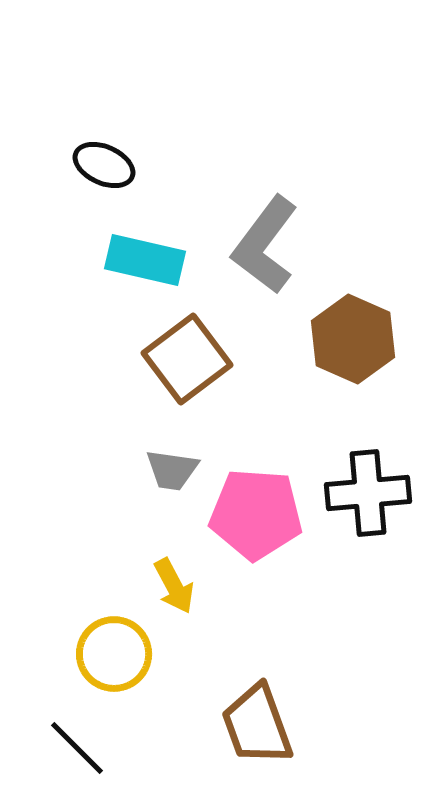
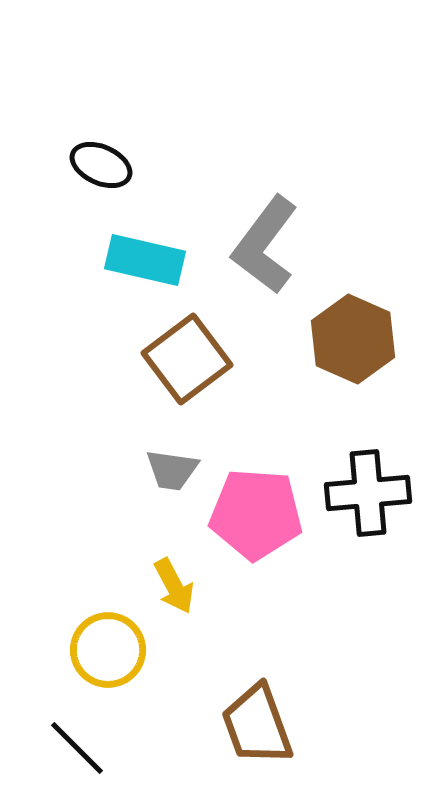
black ellipse: moved 3 px left
yellow circle: moved 6 px left, 4 px up
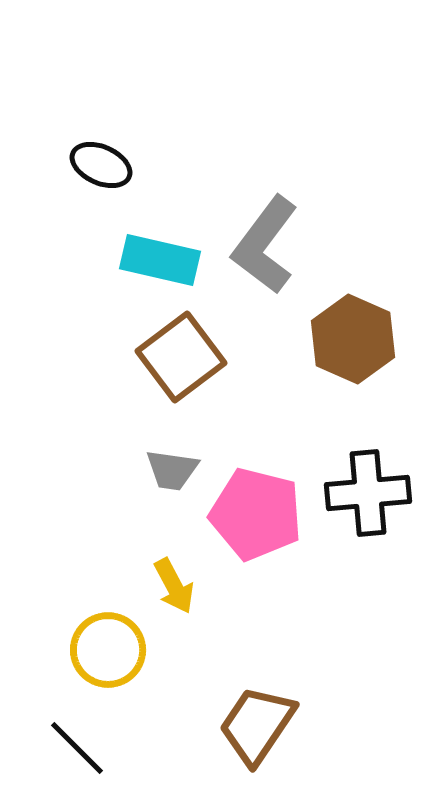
cyan rectangle: moved 15 px right
brown square: moved 6 px left, 2 px up
pink pentagon: rotated 10 degrees clockwise
brown trapezoid: rotated 54 degrees clockwise
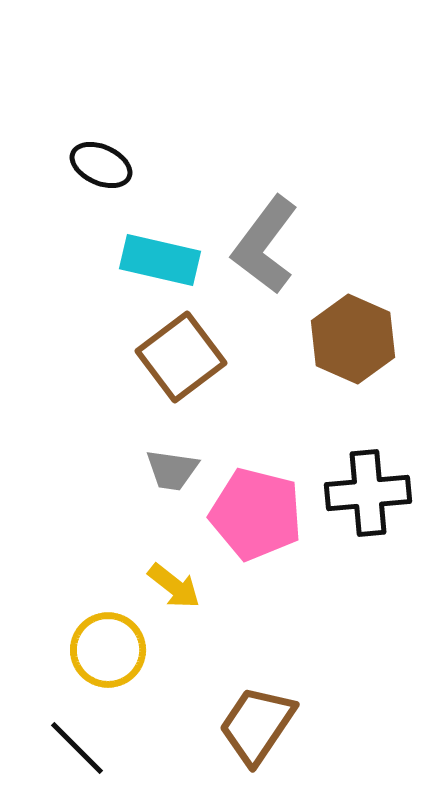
yellow arrow: rotated 24 degrees counterclockwise
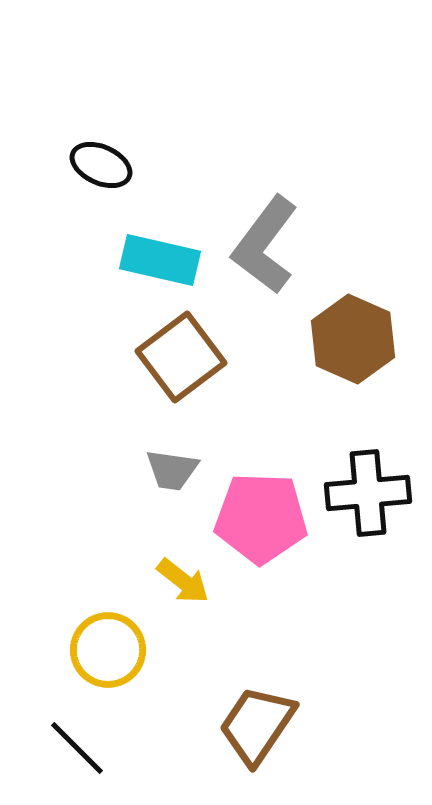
pink pentagon: moved 5 px right, 4 px down; rotated 12 degrees counterclockwise
yellow arrow: moved 9 px right, 5 px up
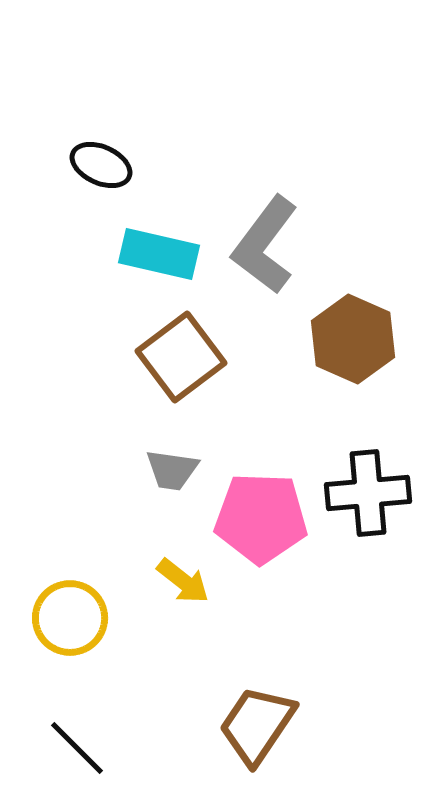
cyan rectangle: moved 1 px left, 6 px up
yellow circle: moved 38 px left, 32 px up
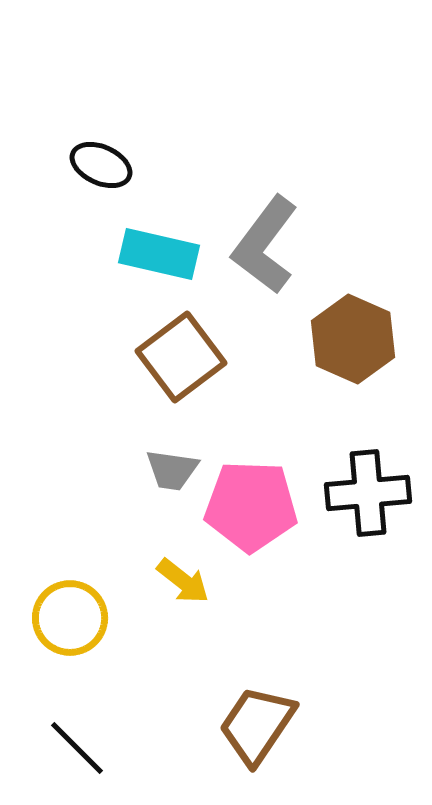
pink pentagon: moved 10 px left, 12 px up
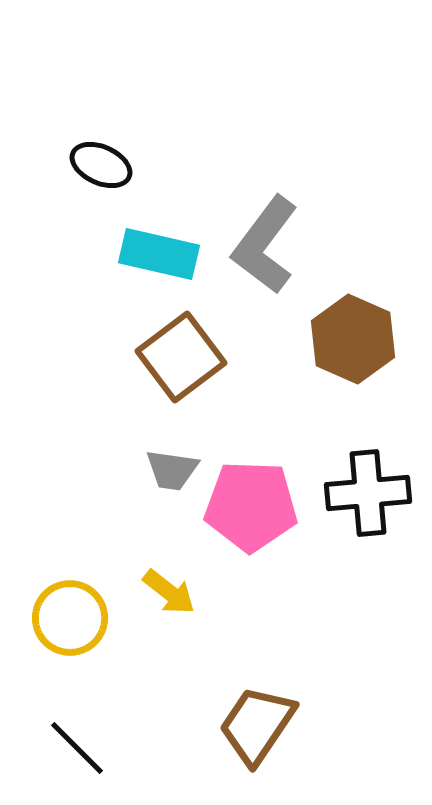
yellow arrow: moved 14 px left, 11 px down
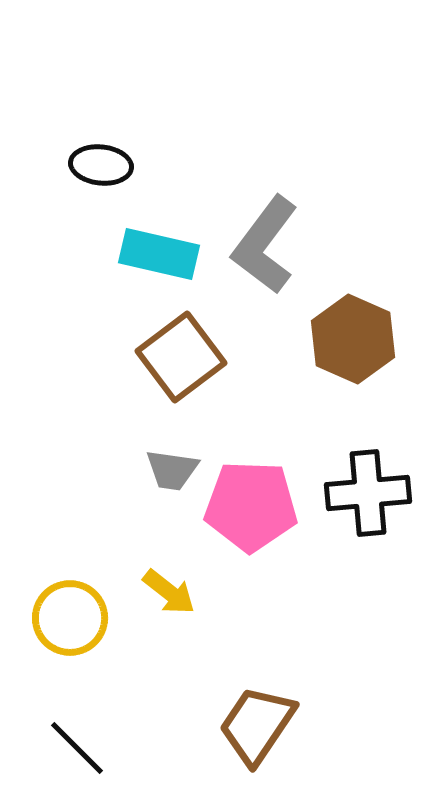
black ellipse: rotated 18 degrees counterclockwise
